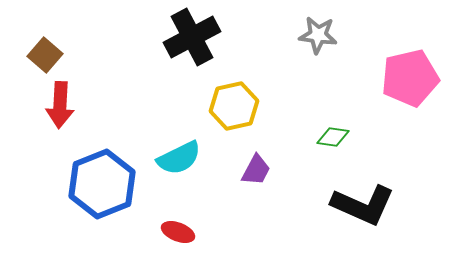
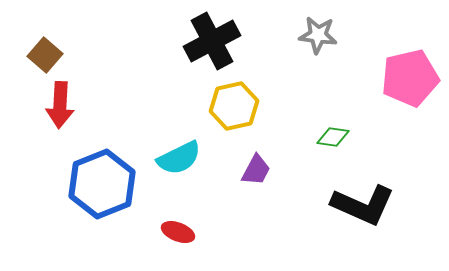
black cross: moved 20 px right, 4 px down
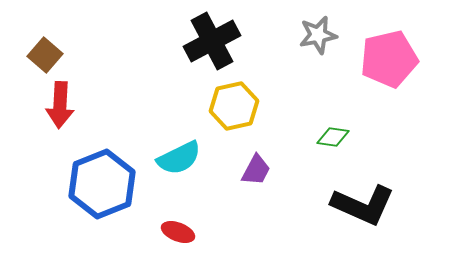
gray star: rotated 18 degrees counterclockwise
pink pentagon: moved 21 px left, 19 px up
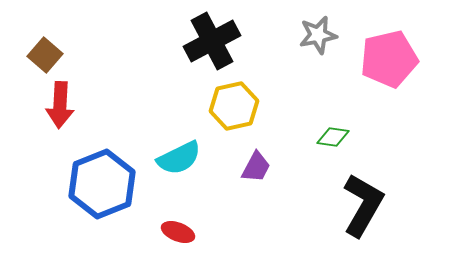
purple trapezoid: moved 3 px up
black L-shape: rotated 84 degrees counterclockwise
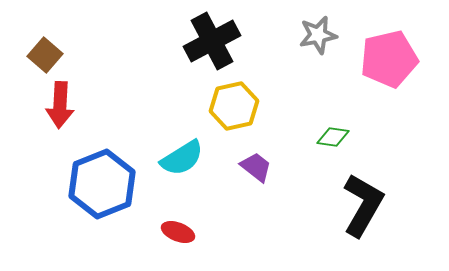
cyan semicircle: moved 3 px right; rotated 6 degrees counterclockwise
purple trapezoid: rotated 80 degrees counterclockwise
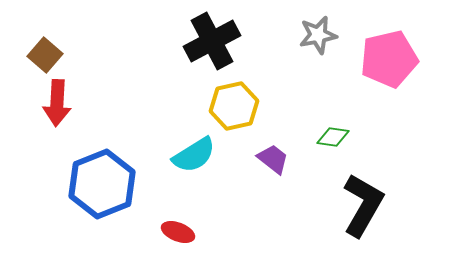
red arrow: moved 3 px left, 2 px up
cyan semicircle: moved 12 px right, 3 px up
purple trapezoid: moved 17 px right, 8 px up
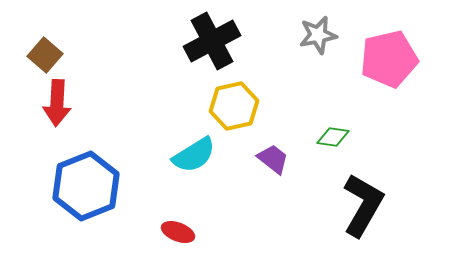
blue hexagon: moved 16 px left, 2 px down
